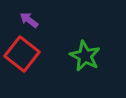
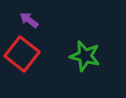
green star: rotated 12 degrees counterclockwise
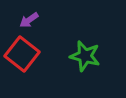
purple arrow: rotated 72 degrees counterclockwise
